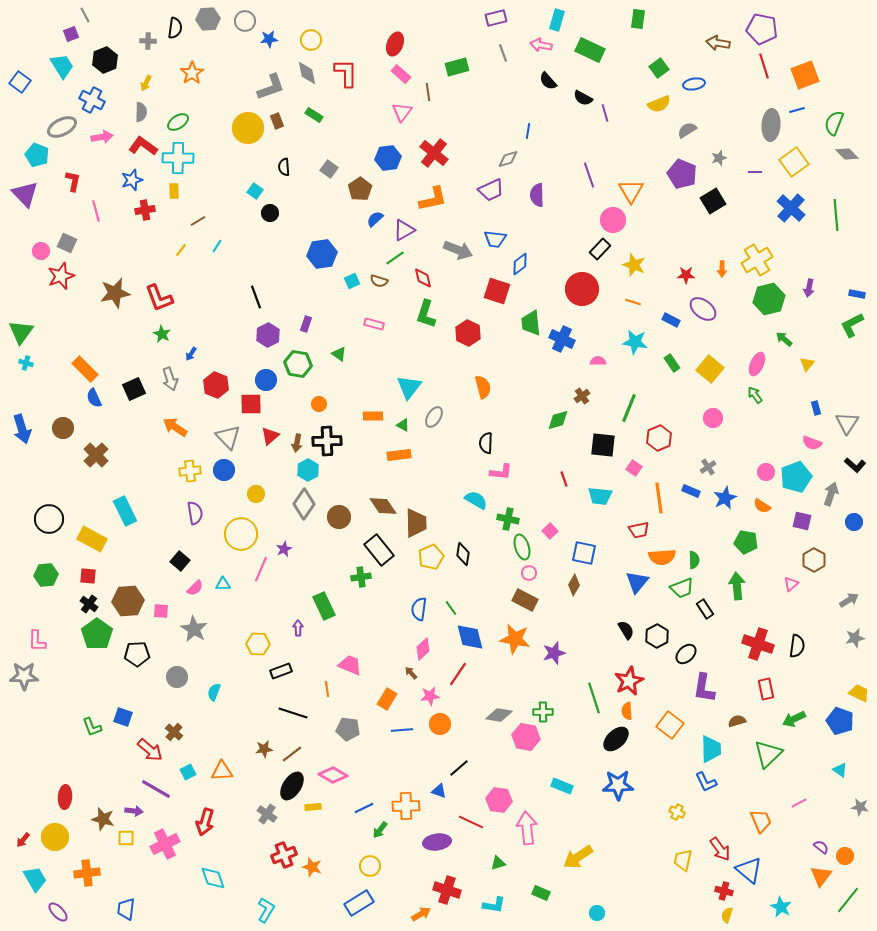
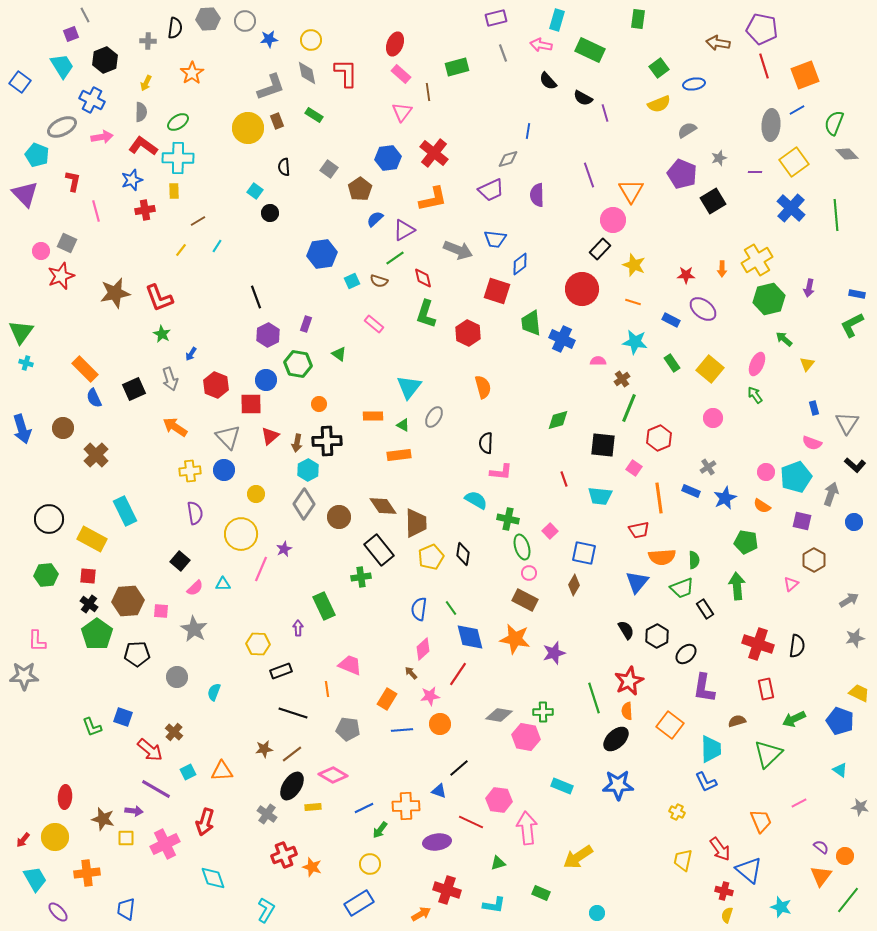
blue line at (797, 110): rotated 14 degrees counterclockwise
pink rectangle at (374, 324): rotated 24 degrees clockwise
brown cross at (582, 396): moved 40 px right, 17 px up
blue rectangle at (816, 408): moved 2 px left
yellow circle at (370, 866): moved 2 px up
cyan star at (781, 907): rotated 10 degrees counterclockwise
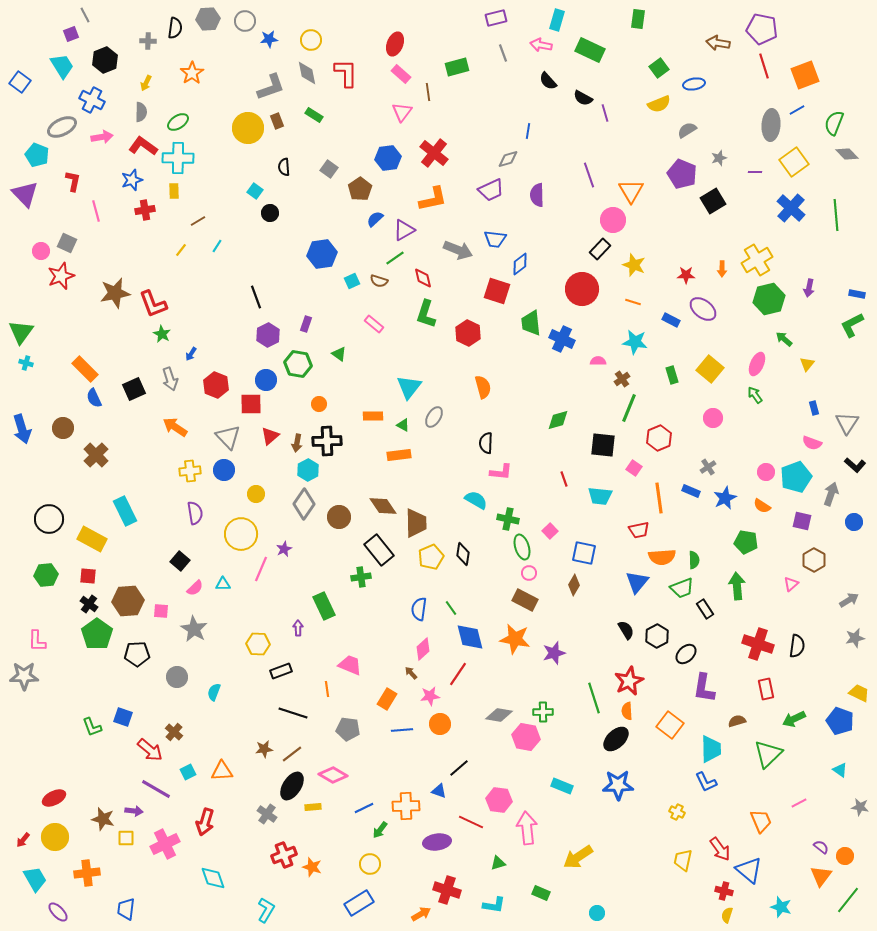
red L-shape at (159, 298): moved 6 px left, 6 px down
green rectangle at (672, 363): moved 12 px down; rotated 18 degrees clockwise
red ellipse at (65, 797): moved 11 px left, 1 px down; rotated 60 degrees clockwise
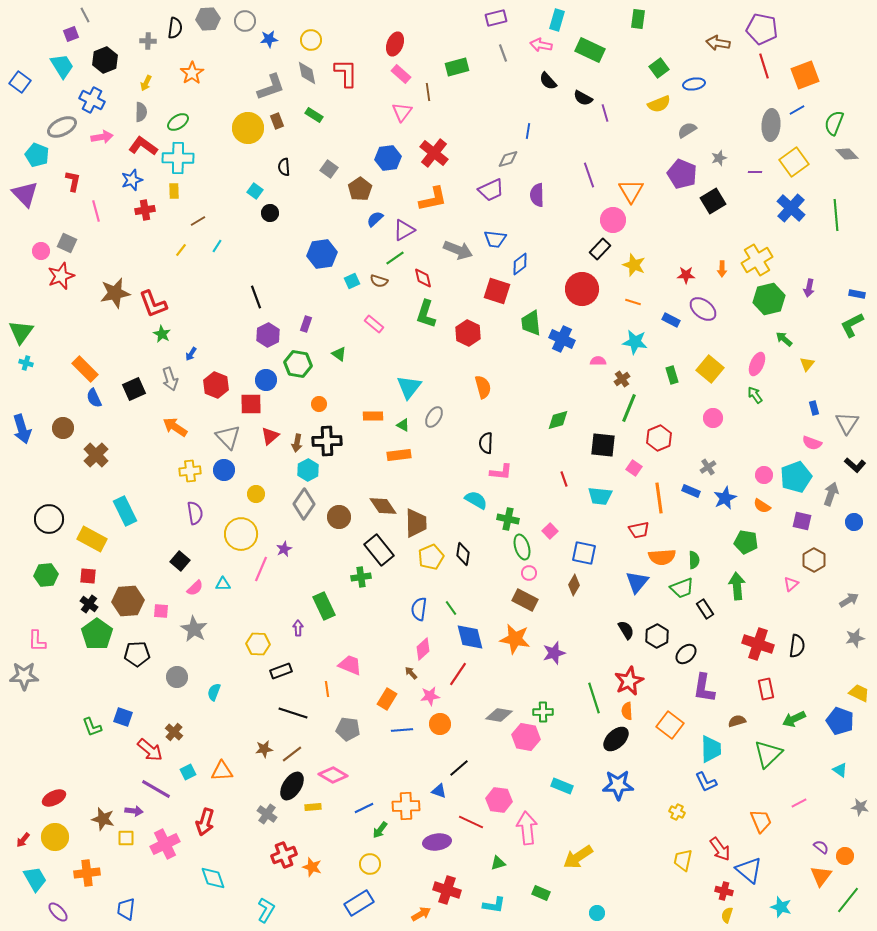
pink circle at (766, 472): moved 2 px left, 3 px down
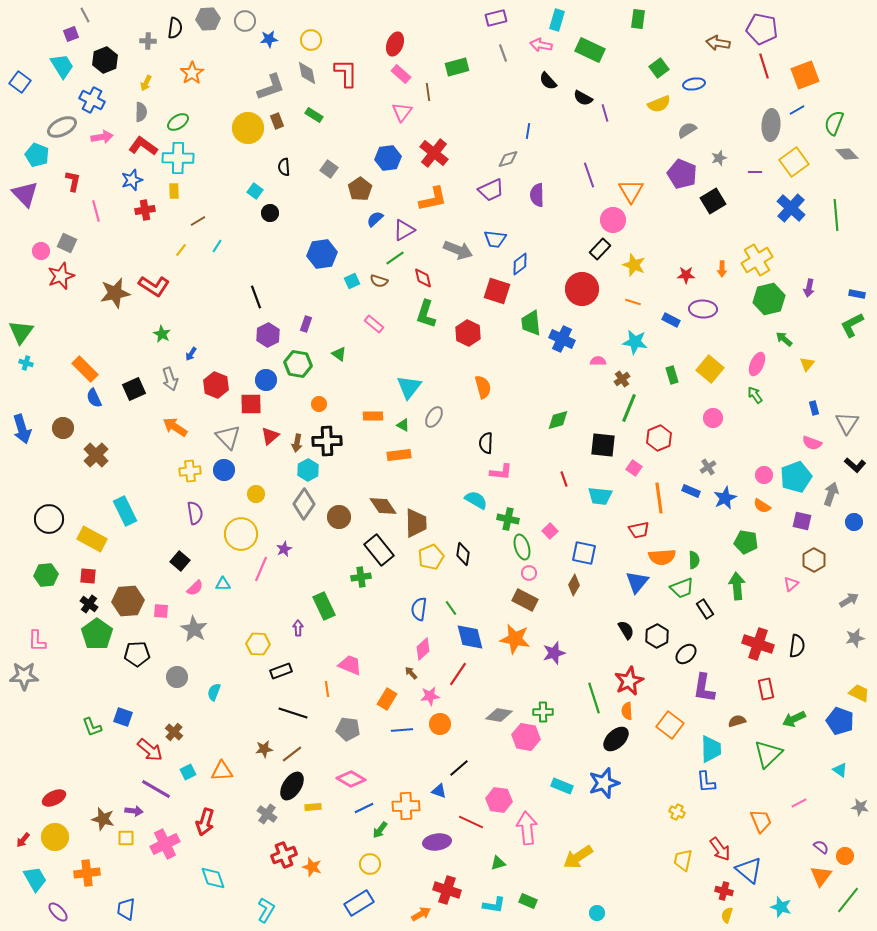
red L-shape at (153, 304): moved 1 px right, 18 px up; rotated 36 degrees counterclockwise
purple ellipse at (703, 309): rotated 36 degrees counterclockwise
pink diamond at (333, 775): moved 18 px right, 4 px down
blue L-shape at (706, 782): rotated 20 degrees clockwise
blue star at (618, 785): moved 14 px left, 2 px up; rotated 16 degrees counterclockwise
green rectangle at (541, 893): moved 13 px left, 8 px down
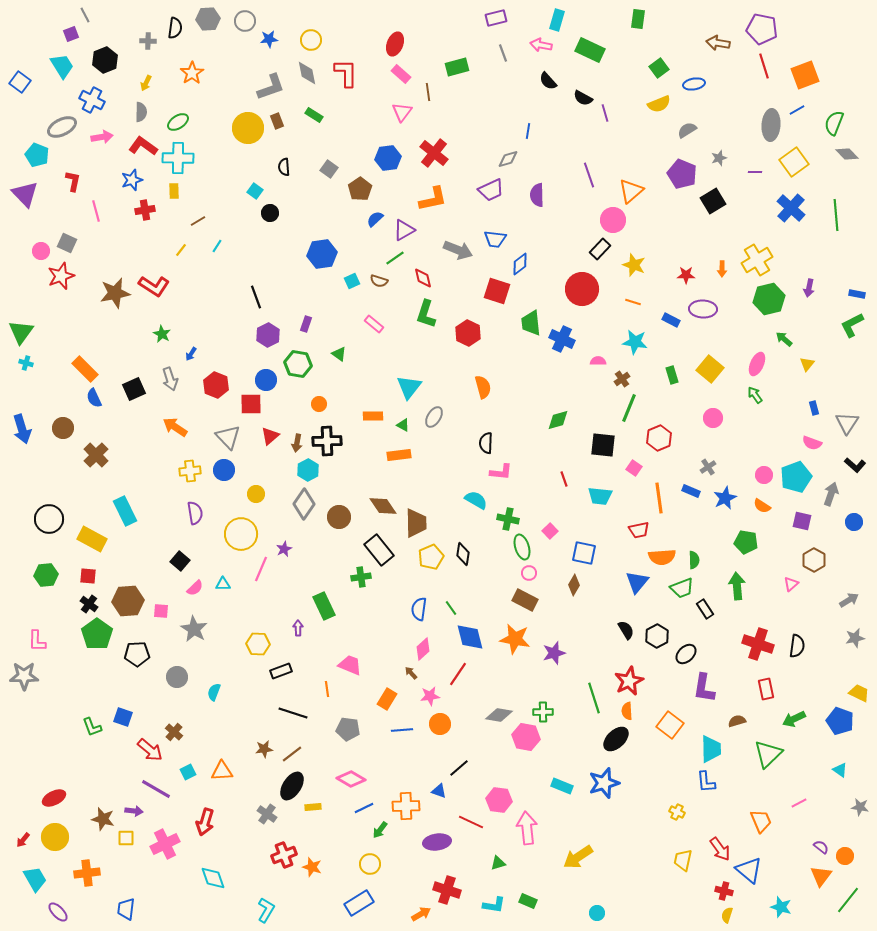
orange triangle at (631, 191): rotated 20 degrees clockwise
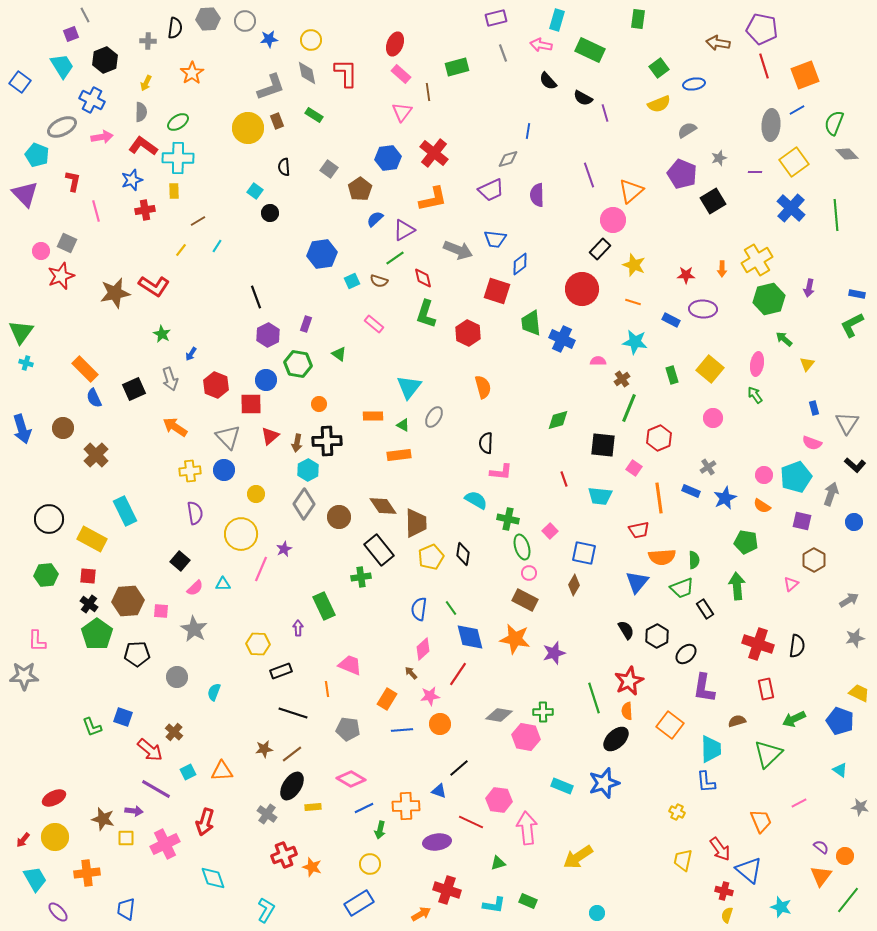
pink ellipse at (757, 364): rotated 15 degrees counterclockwise
green arrow at (380, 830): rotated 24 degrees counterclockwise
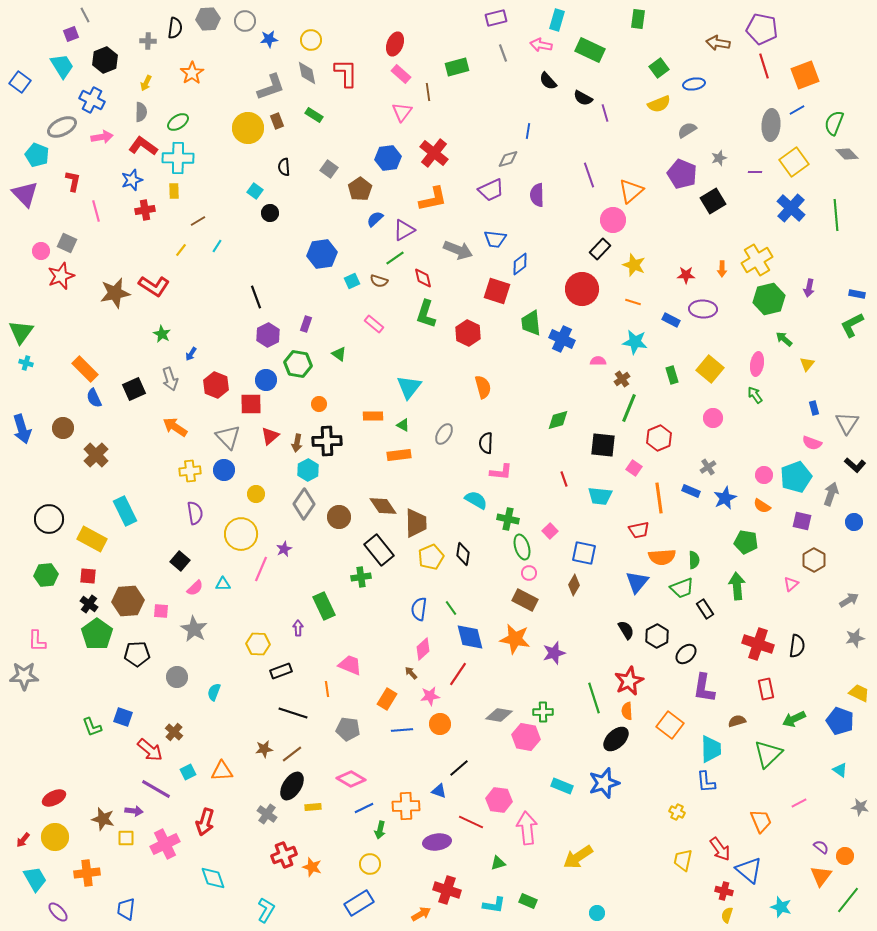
gray ellipse at (434, 417): moved 10 px right, 17 px down
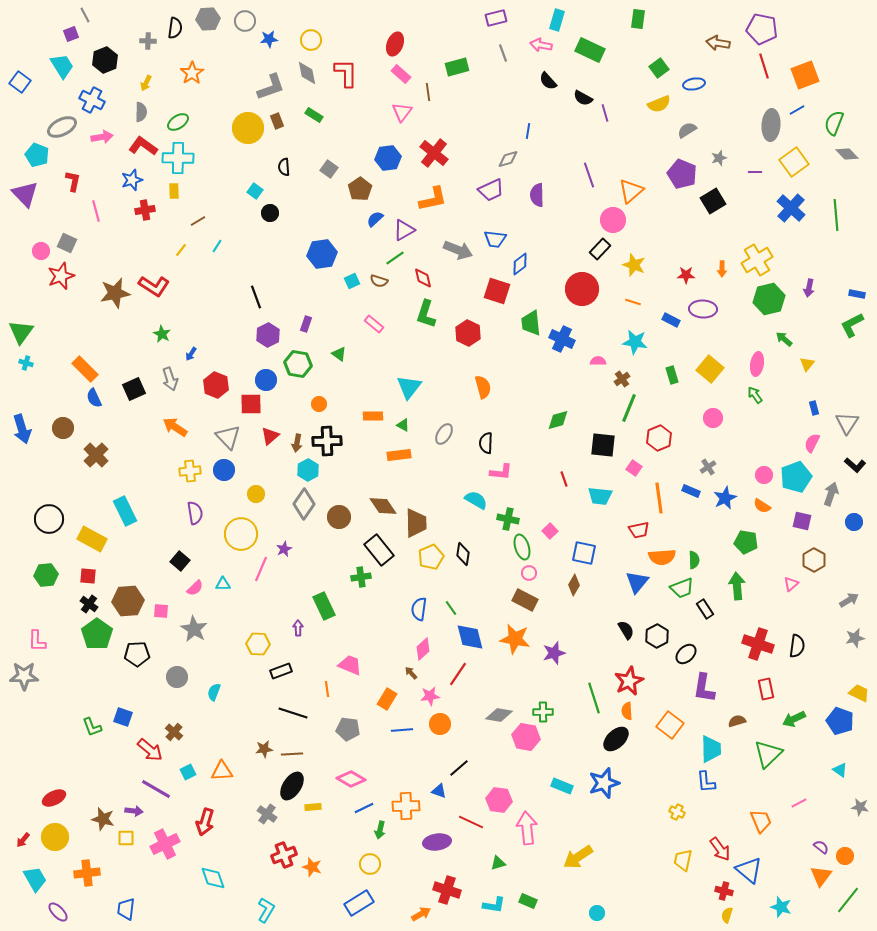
pink semicircle at (812, 443): rotated 96 degrees clockwise
brown line at (292, 754): rotated 35 degrees clockwise
